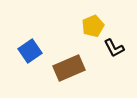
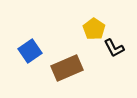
yellow pentagon: moved 1 px right, 3 px down; rotated 15 degrees counterclockwise
brown rectangle: moved 2 px left
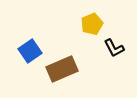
yellow pentagon: moved 2 px left, 5 px up; rotated 15 degrees clockwise
brown rectangle: moved 5 px left, 1 px down
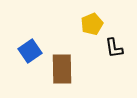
black L-shape: rotated 20 degrees clockwise
brown rectangle: rotated 68 degrees counterclockwise
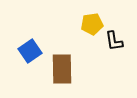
yellow pentagon: rotated 15 degrees clockwise
black L-shape: moved 7 px up
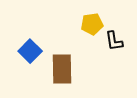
blue square: rotated 10 degrees counterclockwise
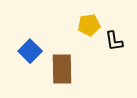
yellow pentagon: moved 3 px left, 1 px down
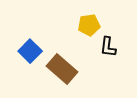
black L-shape: moved 6 px left, 6 px down; rotated 15 degrees clockwise
brown rectangle: rotated 48 degrees counterclockwise
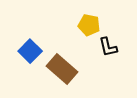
yellow pentagon: rotated 20 degrees clockwise
black L-shape: rotated 20 degrees counterclockwise
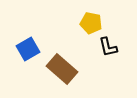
yellow pentagon: moved 2 px right, 2 px up
blue square: moved 2 px left, 2 px up; rotated 15 degrees clockwise
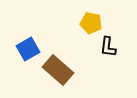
black L-shape: rotated 20 degrees clockwise
brown rectangle: moved 4 px left, 1 px down
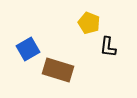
yellow pentagon: moved 2 px left; rotated 10 degrees clockwise
brown rectangle: rotated 24 degrees counterclockwise
